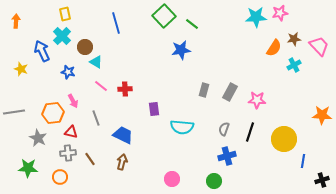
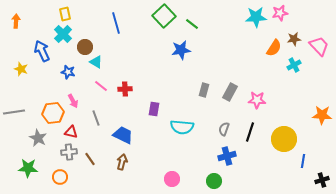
cyan cross at (62, 36): moved 1 px right, 2 px up
purple rectangle at (154, 109): rotated 16 degrees clockwise
gray cross at (68, 153): moved 1 px right, 1 px up
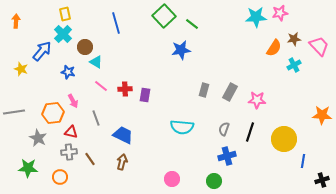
blue arrow at (42, 51): rotated 65 degrees clockwise
purple rectangle at (154, 109): moved 9 px left, 14 px up
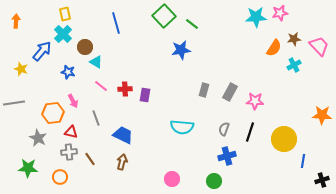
pink star at (257, 100): moved 2 px left, 1 px down
gray line at (14, 112): moved 9 px up
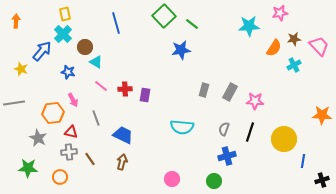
cyan star at (256, 17): moved 7 px left, 9 px down
pink arrow at (73, 101): moved 1 px up
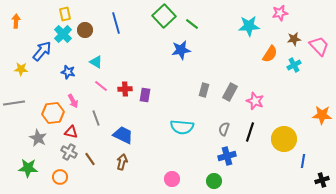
brown circle at (85, 47): moved 17 px up
orange semicircle at (274, 48): moved 4 px left, 6 px down
yellow star at (21, 69): rotated 16 degrees counterclockwise
pink arrow at (73, 100): moved 1 px down
pink star at (255, 101): rotated 18 degrees clockwise
gray cross at (69, 152): rotated 35 degrees clockwise
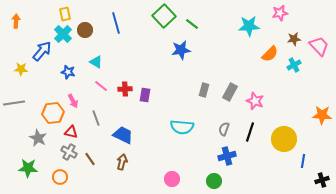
orange semicircle at (270, 54): rotated 12 degrees clockwise
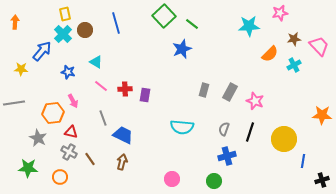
orange arrow at (16, 21): moved 1 px left, 1 px down
blue star at (181, 50): moved 1 px right, 1 px up; rotated 12 degrees counterclockwise
gray line at (96, 118): moved 7 px right
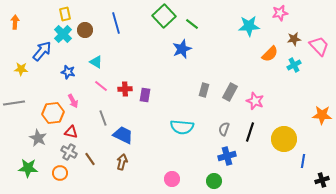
orange circle at (60, 177): moved 4 px up
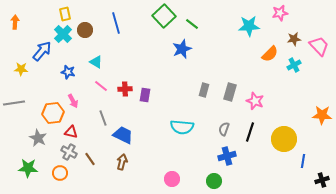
gray rectangle at (230, 92): rotated 12 degrees counterclockwise
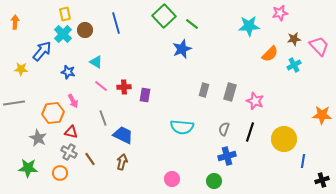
red cross at (125, 89): moved 1 px left, 2 px up
